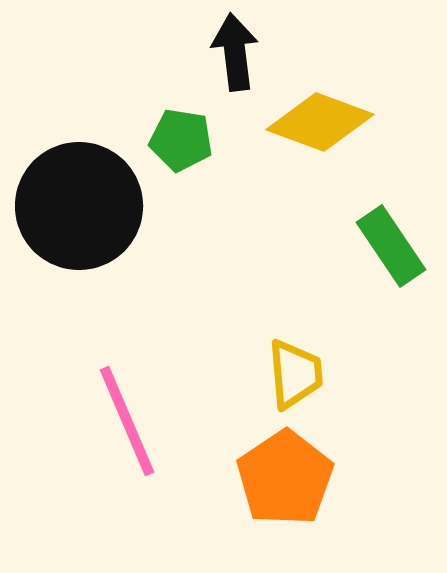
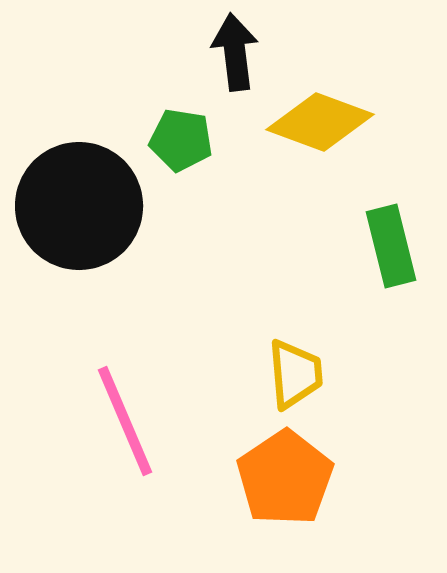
green rectangle: rotated 20 degrees clockwise
pink line: moved 2 px left
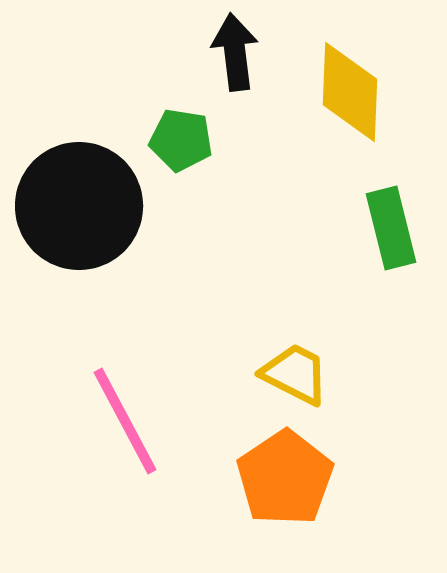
yellow diamond: moved 30 px right, 30 px up; rotated 72 degrees clockwise
green rectangle: moved 18 px up
yellow trapezoid: rotated 58 degrees counterclockwise
pink line: rotated 5 degrees counterclockwise
